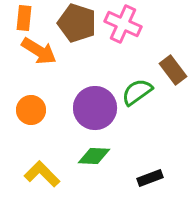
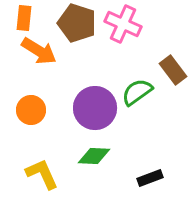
yellow L-shape: rotated 21 degrees clockwise
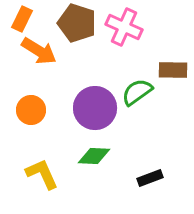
orange rectangle: moved 2 px left, 1 px down; rotated 20 degrees clockwise
pink cross: moved 1 px right, 3 px down
brown rectangle: rotated 52 degrees counterclockwise
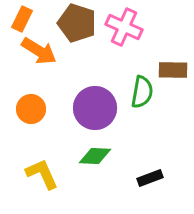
green semicircle: moved 5 px right; rotated 136 degrees clockwise
orange circle: moved 1 px up
green diamond: moved 1 px right
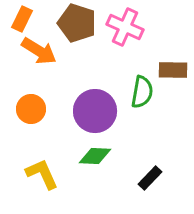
pink cross: moved 1 px right
purple circle: moved 3 px down
black rectangle: rotated 25 degrees counterclockwise
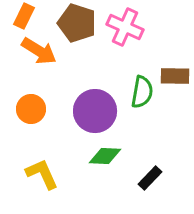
orange rectangle: moved 2 px right, 3 px up
brown rectangle: moved 2 px right, 6 px down
green diamond: moved 10 px right
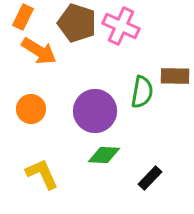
orange rectangle: moved 1 px left, 1 px down
pink cross: moved 4 px left, 1 px up
green diamond: moved 1 px left, 1 px up
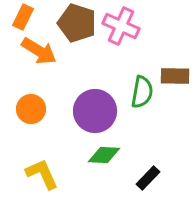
black rectangle: moved 2 px left
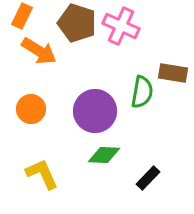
orange rectangle: moved 1 px left, 1 px up
brown rectangle: moved 2 px left, 3 px up; rotated 8 degrees clockwise
